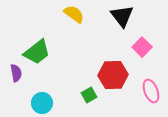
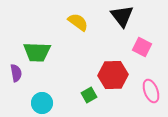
yellow semicircle: moved 4 px right, 8 px down
pink square: rotated 18 degrees counterclockwise
green trapezoid: rotated 40 degrees clockwise
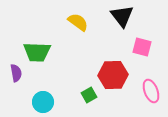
pink square: rotated 12 degrees counterclockwise
cyan circle: moved 1 px right, 1 px up
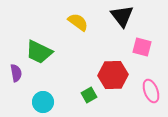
green trapezoid: moved 2 px right; rotated 24 degrees clockwise
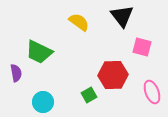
yellow semicircle: moved 1 px right
pink ellipse: moved 1 px right, 1 px down
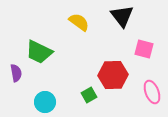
pink square: moved 2 px right, 2 px down
cyan circle: moved 2 px right
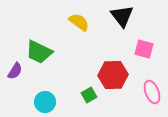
purple semicircle: moved 1 px left, 2 px up; rotated 42 degrees clockwise
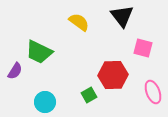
pink square: moved 1 px left, 1 px up
pink ellipse: moved 1 px right
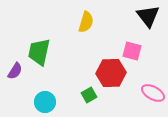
black triangle: moved 26 px right
yellow semicircle: moved 7 px right; rotated 70 degrees clockwise
pink square: moved 11 px left, 3 px down
green trapezoid: rotated 76 degrees clockwise
red hexagon: moved 2 px left, 2 px up
pink ellipse: moved 1 px down; rotated 40 degrees counterclockwise
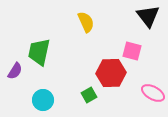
yellow semicircle: rotated 40 degrees counterclockwise
cyan circle: moved 2 px left, 2 px up
